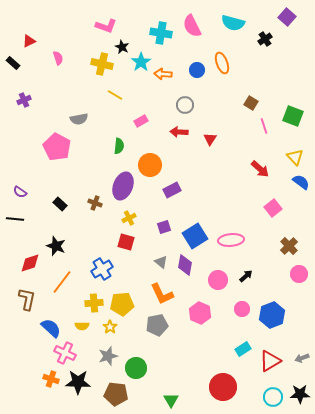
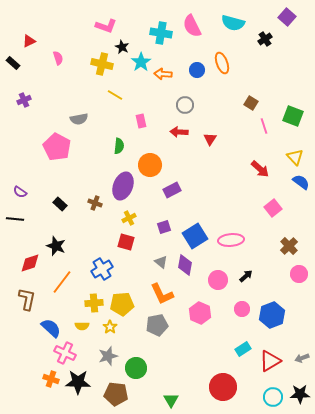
pink rectangle at (141, 121): rotated 72 degrees counterclockwise
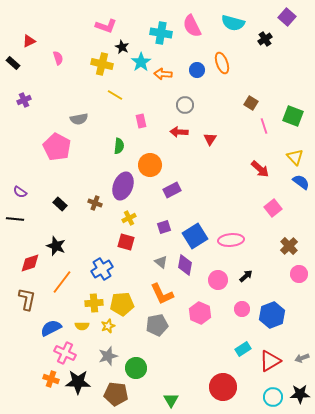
yellow star at (110, 327): moved 2 px left, 1 px up; rotated 16 degrees clockwise
blue semicircle at (51, 328): rotated 70 degrees counterclockwise
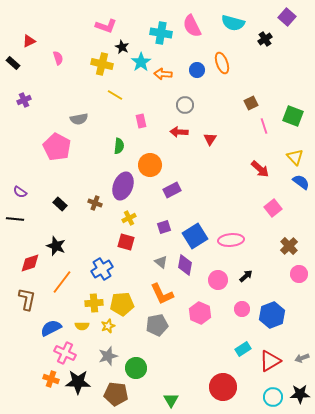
brown square at (251, 103): rotated 32 degrees clockwise
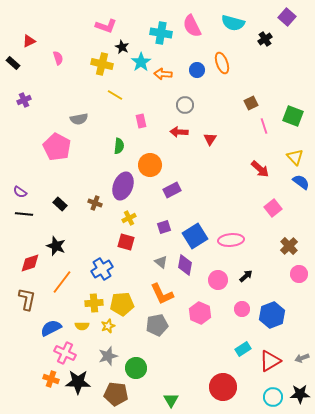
black line at (15, 219): moved 9 px right, 5 px up
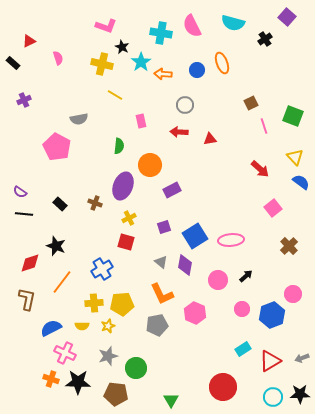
red triangle at (210, 139): rotated 48 degrees clockwise
pink circle at (299, 274): moved 6 px left, 20 px down
pink hexagon at (200, 313): moved 5 px left
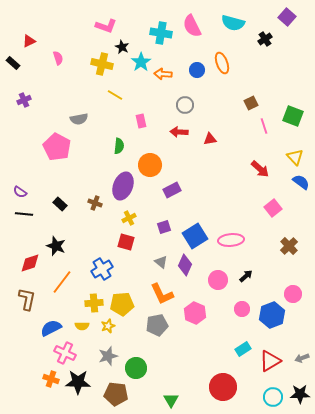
purple diamond at (185, 265): rotated 15 degrees clockwise
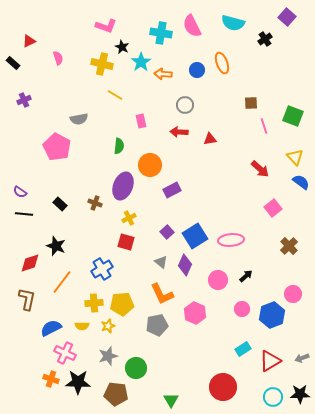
brown square at (251, 103): rotated 24 degrees clockwise
purple square at (164, 227): moved 3 px right, 5 px down; rotated 24 degrees counterclockwise
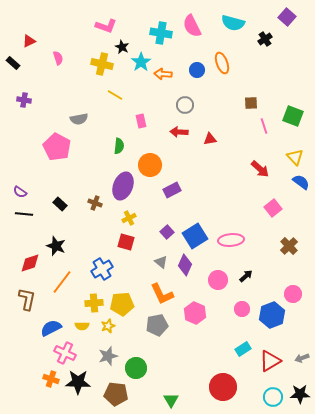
purple cross at (24, 100): rotated 32 degrees clockwise
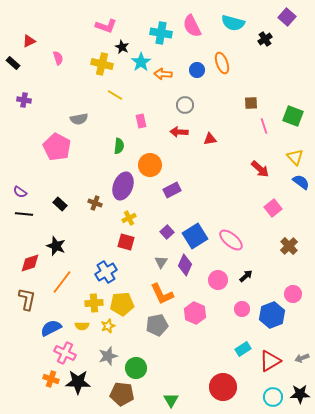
pink ellipse at (231, 240): rotated 45 degrees clockwise
gray triangle at (161, 262): rotated 24 degrees clockwise
blue cross at (102, 269): moved 4 px right, 3 px down
brown pentagon at (116, 394): moved 6 px right
